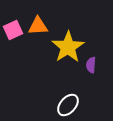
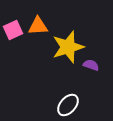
yellow star: rotated 16 degrees clockwise
purple semicircle: rotated 105 degrees clockwise
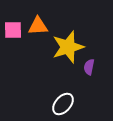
pink square: rotated 24 degrees clockwise
purple semicircle: moved 2 px left, 2 px down; rotated 98 degrees counterclockwise
white ellipse: moved 5 px left, 1 px up
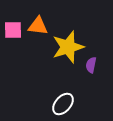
orange triangle: rotated 10 degrees clockwise
purple semicircle: moved 2 px right, 2 px up
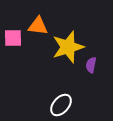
pink square: moved 8 px down
white ellipse: moved 2 px left, 1 px down
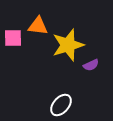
yellow star: moved 2 px up
purple semicircle: rotated 126 degrees counterclockwise
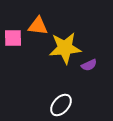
yellow star: moved 3 px left, 3 px down; rotated 12 degrees clockwise
purple semicircle: moved 2 px left
